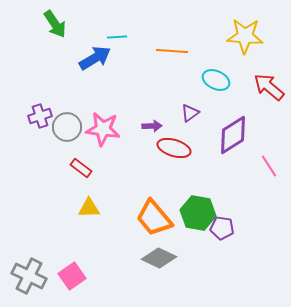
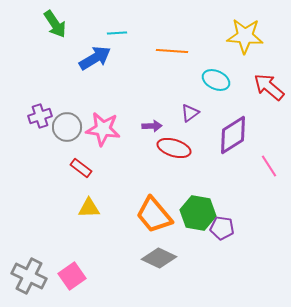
cyan line: moved 4 px up
orange trapezoid: moved 3 px up
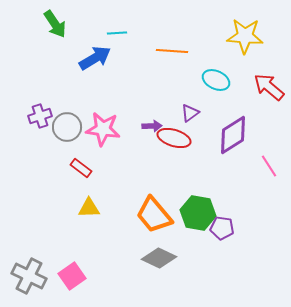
red ellipse: moved 10 px up
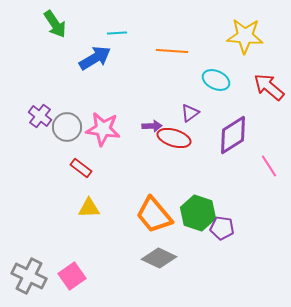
purple cross: rotated 35 degrees counterclockwise
green hexagon: rotated 8 degrees clockwise
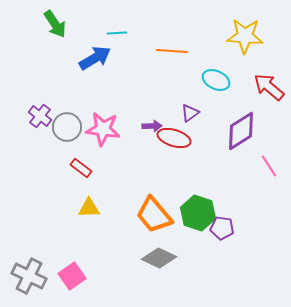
purple diamond: moved 8 px right, 4 px up
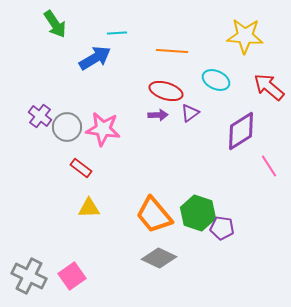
purple arrow: moved 6 px right, 11 px up
red ellipse: moved 8 px left, 47 px up
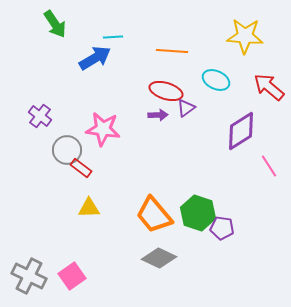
cyan line: moved 4 px left, 4 px down
purple triangle: moved 4 px left, 5 px up
gray circle: moved 23 px down
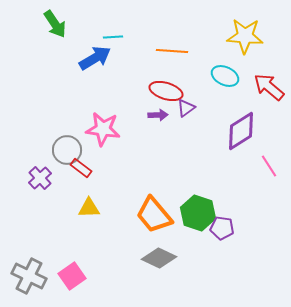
cyan ellipse: moved 9 px right, 4 px up
purple cross: moved 62 px down; rotated 10 degrees clockwise
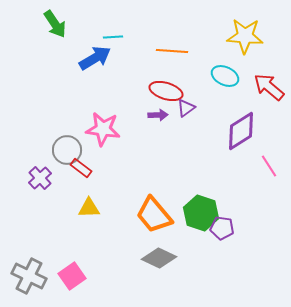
green hexagon: moved 3 px right
